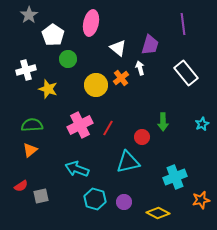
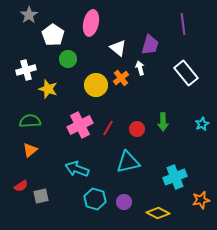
green semicircle: moved 2 px left, 4 px up
red circle: moved 5 px left, 8 px up
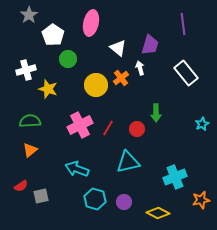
green arrow: moved 7 px left, 9 px up
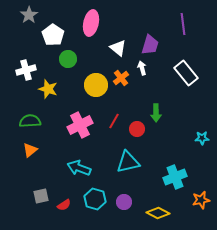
white arrow: moved 2 px right
cyan star: moved 14 px down; rotated 24 degrees clockwise
red line: moved 6 px right, 7 px up
cyan arrow: moved 2 px right, 1 px up
red semicircle: moved 43 px right, 19 px down
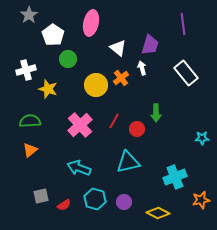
pink cross: rotated 15 degrees counterclockwise
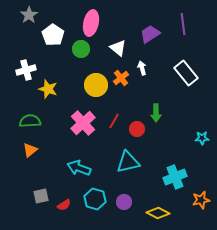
purple trapezoid: moved 11 px up; rotated 140 degrees counterclockwise
green circle: moved 13 px right, 10 px up
pink cross: moved 3 px right, 2 px up
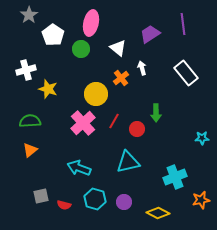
yellow circle: moved 9 px down
red semicircle: rotated 48 degrees clockwise
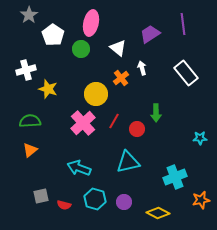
cyan star: moved 2 px left
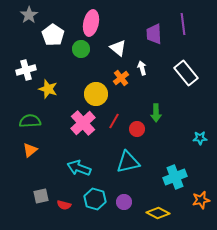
purple trapezoid: moved 4 px right; rotated 60 degrees counterclockwise
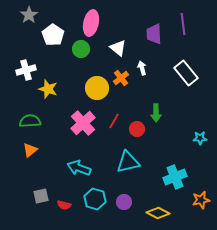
yellow circle: moved 1 px right, 6 px up
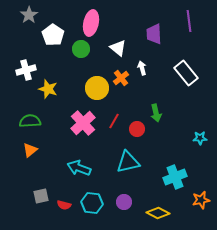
purple line: moved 6 px right, 3 px up
green arrow: rotated 12 degrees counterclockwise
cyan hexagon: moved 3 px left, 4 px down; rotated 10 degrees counterclockwise
